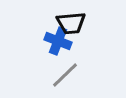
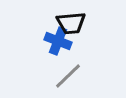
gray line: moved 3 px right, 1 px down
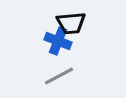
gray line: moved 9 px left; rotated 16 degrees clockwise
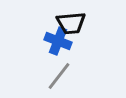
gray line: rotated 24 degrees counterclockwise
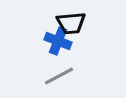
gray line: rotated 24 degrees clockwise
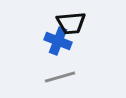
gray line: moved 1 px right, 1 px down; rotated 12 degrees clockwise
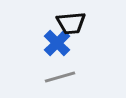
blue cross: moved 1 px left, 2 px down; rotated 24 degrees clockwise
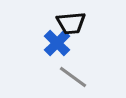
gray line: moved 13 px right; rotated 52 degrees clockwise
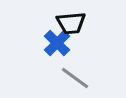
gray line: moved 2 px right, 1 px down
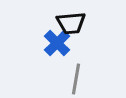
gray line: moved 1 px right, 1 px down; rotated 64 degrees clockwise
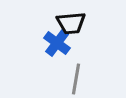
blue cross: rotated 8 degrees counterclockwise
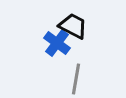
black trapezoid: moved 2 px right, 3 px down; rotated 148 degrees counterclockwise
